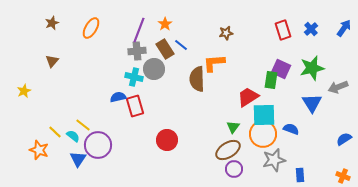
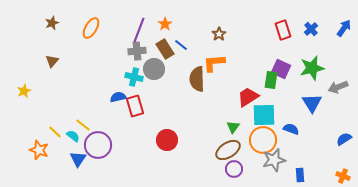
brown star at (226, 33): moved 7 px left, 1 px down; rotated 24 degrees counterclockwise
orange circle at (263, 134): moved 6 px down
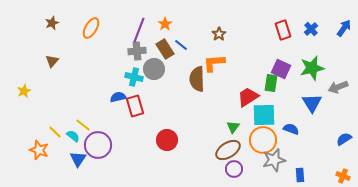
green rectangle at (271, 80): moved 3 px down
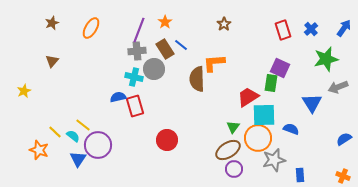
orange star at (165, 24): moved 2 px up
brown star at (219, 34): moved 5 px right, 10 px up
green star at (312, 68): moved 14 px right, 9 px up
purple square at (281, 69): moved 1 px left, 1 px up
orange circle at (263, 140): moved 5 px left, 2 px up
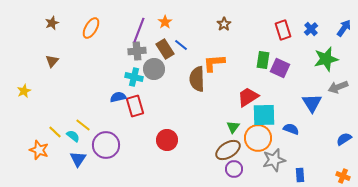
green rectangle at (271, 83): moved 8 px left, 23 px up
purple circle at (98, 145): moved 8 px right
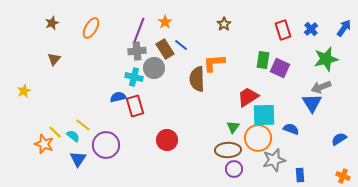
brown triangle at (52, 61): moved 2 px right, 2 px up
gray circle at (154, 69): moved 1 px up
gray arrow at (338, 87): moved 17 px left
blue semicircle at (344, 139): moved 5 px left
orange star at (39, 150): moved 5 px right, 6 px up
brown ellipse at (228, 150): rotated 30 degrees clockwise
